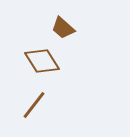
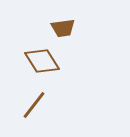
brown trapezoid: rotated 50 degrees counterclockwise
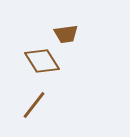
brown trapezoid: moved 3 px right, 6 px down
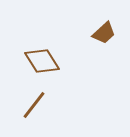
brown trapezoid: moved 38 px right, 1 px up; rotated 35 degrees counterclockwise
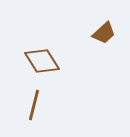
brown line: rotated 24 degrees counterclockwise
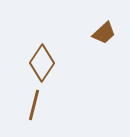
brown diamond: moved 2 px down; rotated 66 degrees clockwise
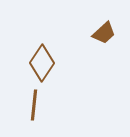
brown line: rotated 8 degrees counterclockwise
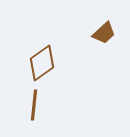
brown diamond: rotated 21 degrees clockwise
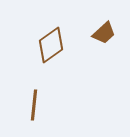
brown diamond: moved 9 px right, 18 px up
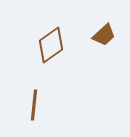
brown trapezoid: moved 2 px down
